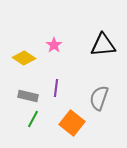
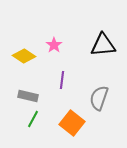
yellow diamond: moved 2 px up
purple line: moved 6 px right, 8 px up
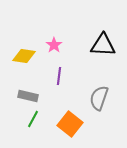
black triangle: rotated 8 degrees clockwise
yellow diamond: rotated 25 degrees counterclockwise
purple line: moved 3 px left, 4 px up
orange square: moved 2 px left, 1 px down
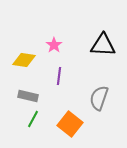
yellow diamond: moved 4 px down
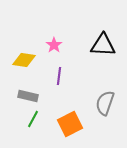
gray semicircle: moved 6 px right, 5 px down
orange square: rotated 25 degrees clockwise
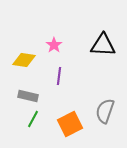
gray semicircle: moved 8 px down
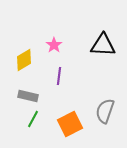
yellow diamond: rotated 40 degrees counterclockwise
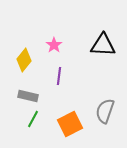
yellow diamond: rotated 20 degrees counterclockwise
